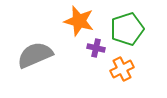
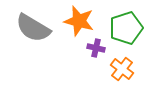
green pentagon: moved 1 px left, 1 px up
gray semicircle: moved 2 px left, 27 px up; rotated 126 degrees counterclockwise
orange cross: rotated 25 degrees counterclockwise
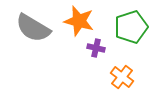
green pentagon: moved 5 px right, 1 px up
orange cross: moved 8 px down
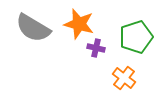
orange star: moved 3 px down
green pentagon: moved 5 px right, 10 px down
orange cross: moved 2 px right, 1 px down
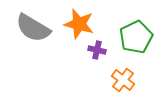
green pentagon: rotated 8 degrees counterclockwise
purple cross: moved 1 px right, 2 px down
orange cross: moved 1 px left, 2 px down
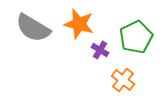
purple cross: moved 3 px right; rotated 18 degrees clockwise
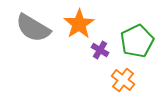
orange star: rotated 24 degrees clockwise
green pentagon: moved 1 px right, 4 px down
